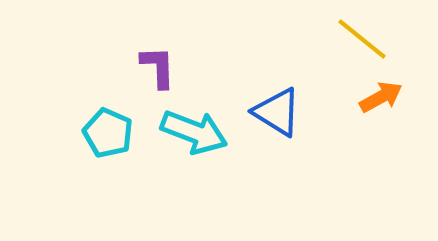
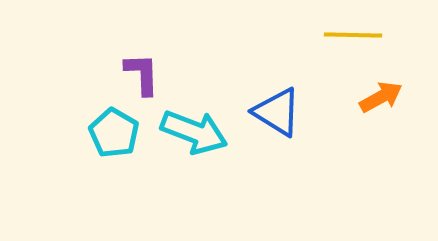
yellow line: moved 9 px left, 4 px up; rotated 38 degrees counterclockwise
purple L-shape: moved 16 px left, 7 px down
cyan pentagon: moved 6 px right; rotated 6 degrees clockwise
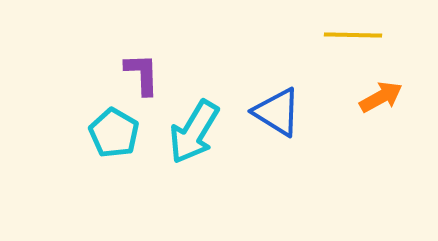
cyan arrow: rotated 100 degrees clockwise
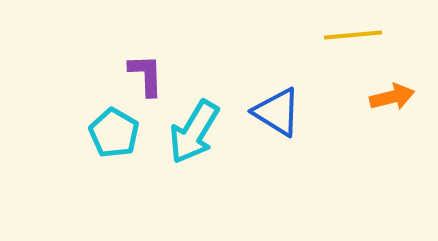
yellow line: rotated 6 degrees counterclockwise
purple L-shape: moved 4 px right, 1 px down
orange arrow: moved 11 px right; rotated 15 degrees clockwise
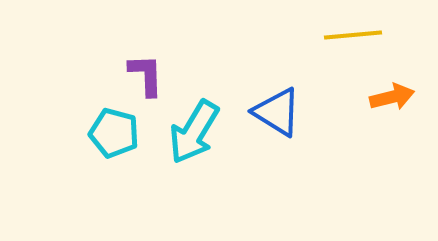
cyan pentagon: rotated 15 degrees counterclockwise
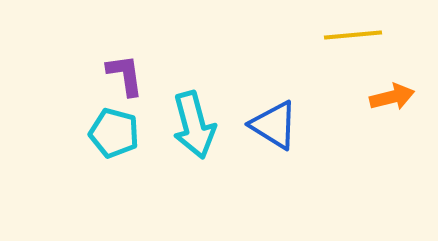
purple L-shape: moved 21 px left; rotated 6 degrees counterclockwise
blue triangle: moved 3 px left, 13 px down
cyan arrow: moved 7 px up; rotated 46 degrees counterclockwise
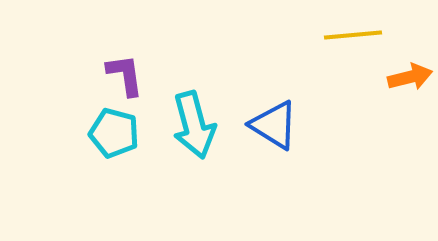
orange arrow: moved 18 px right, 20 px up
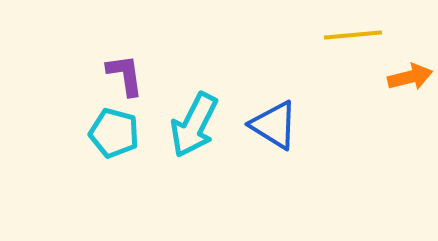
cyan arrow: rotated 42 degrees clockwise
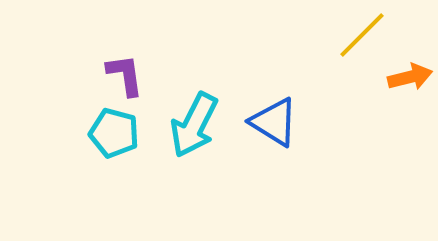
yellow line: moved 9 px right; rotated 40 degrees counterclockwise
blue triangle: moved 3 px up
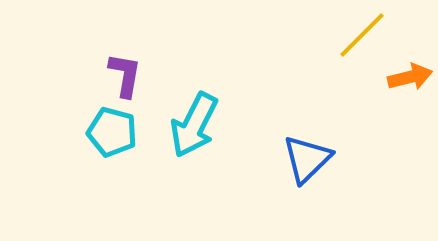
purple L-shape: rotated 18 degrees clockwise
blue triangle: moved 33 px right, 37 px down; rotated 44 degrees clockwise
cyan pentagon: moved 2 px left, 1 px up
